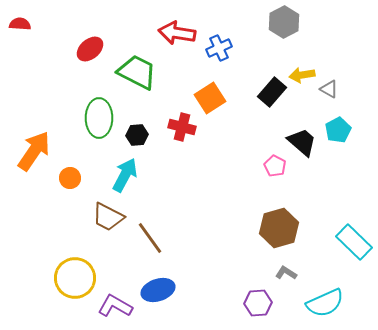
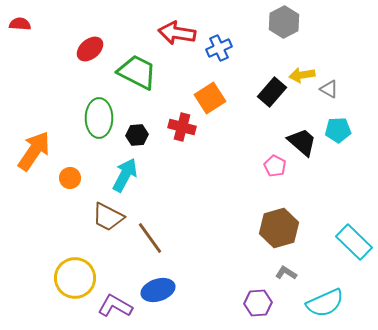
cyan pentagon: rotated 25 degrees clockwise
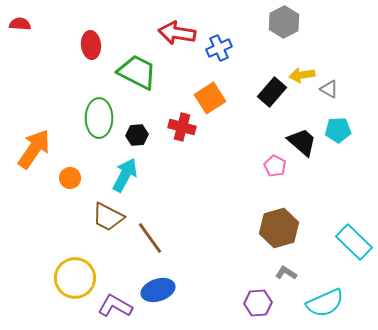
red ellipse: moved 1 px right, 4 px up; rotated 56 degrees counterclockwise
orange arrow: moved 2 px up
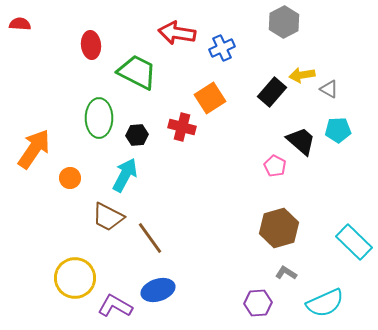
blue cross: moved 3 px right
black trapezoid: moved 1 px left, 1 px up
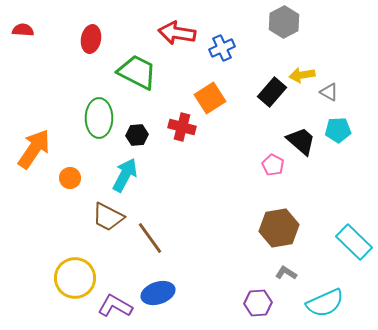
red semicircle: moved 3 px right, 6 px down
red ellipse: moved 6 px up; rotated 16 degrees clockwise
gray triangle: moved 3 px down
pink pentagon: moved 2 px left, 1 px up
brown hexagon: rotated 6 degrees clockwise
blue ellipse: moved 3 px down
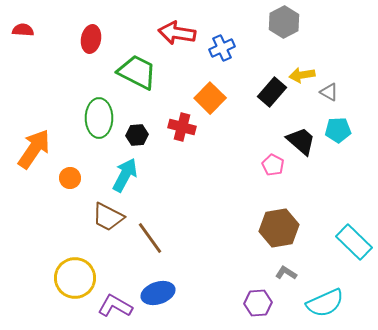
orange square: rotated 12 degrees counterclockwise
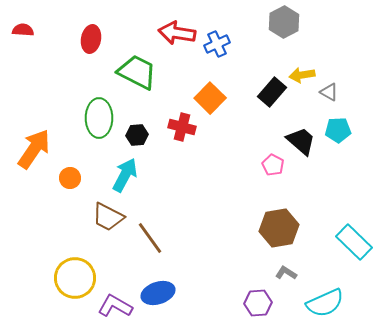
blue cross: moved 5 px left, 4 px up
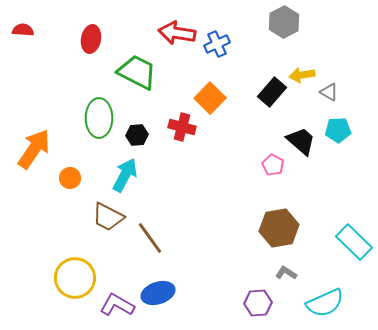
purple L-shape: moved 2 px right, 1 px up
